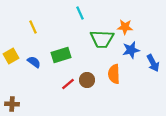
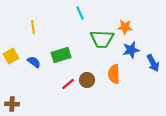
yellow line: rotated 16 degrees clockwise
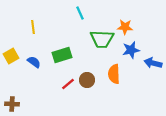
green rectangle: moved 1 px right
blue arrow: rotated 132 degrees clockwise
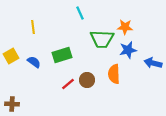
blue star: moved 3 px left
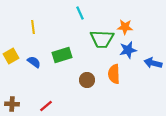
red line: moved 22 px left, 22 px down
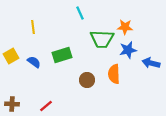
blue arrow: moved 2 px left
